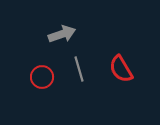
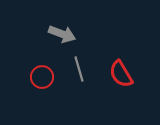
gray arrow: rotated 40 degrees clockwise
red semicircle: moved 5 px down
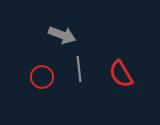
gray arrow: moved 1 px down
gray line: rotated 10 degrees clockwise
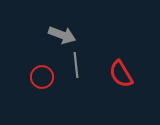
gray line: moved 3 px left, 4 px up
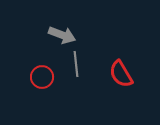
gray line: moved 1 px up
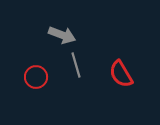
gray line: moved 1 px down; rotated 10 degrees counterclockwise
red circle: moved 6 px left
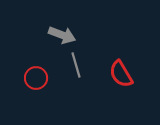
red circle: moved 1 px down
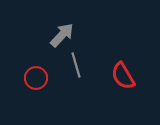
gray arrow: rotated 68 degrees counterclockwise
red semicircle: moved 2 px right, 2 px down
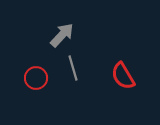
gray line: moved 3 px left, 3 px down
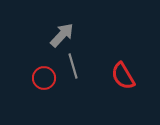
gray line: moved 2 px up
red circle: moved 8 px right
